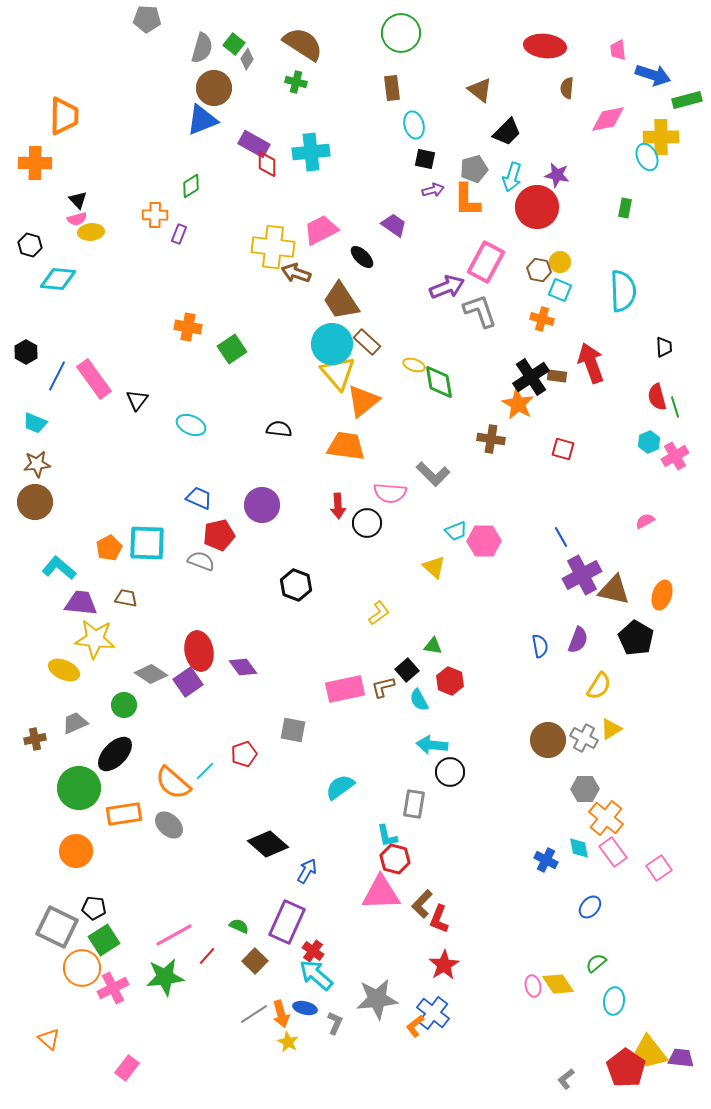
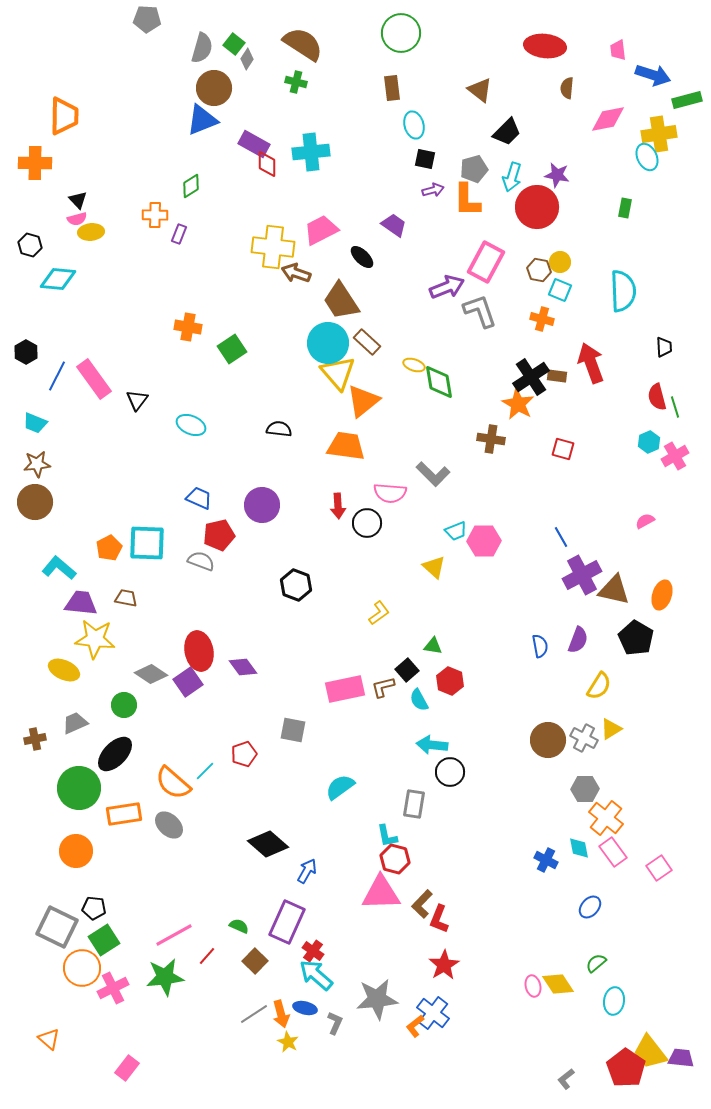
yellow cross at (661, 137): moved 2 px left, 3 px up; rotated 8 degrees counterclockwise
cyan circle at (332, 344): moved 4 px left, 1 px up
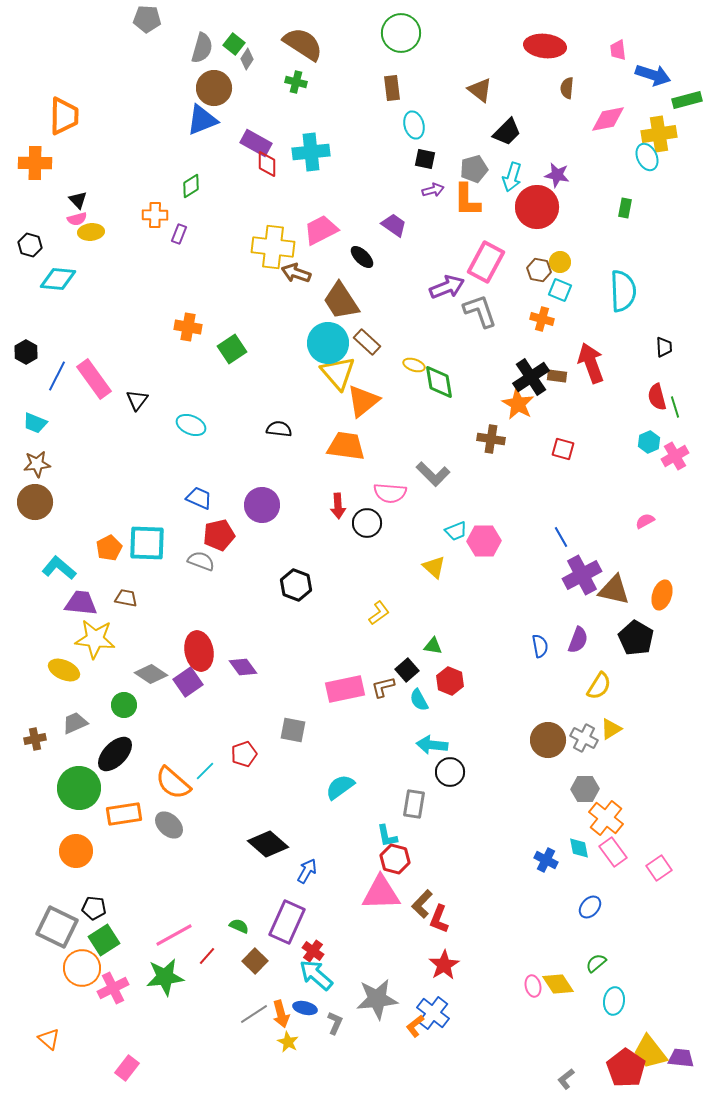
purple rectangle at (254, 144): moved 2 px right, 1 px up
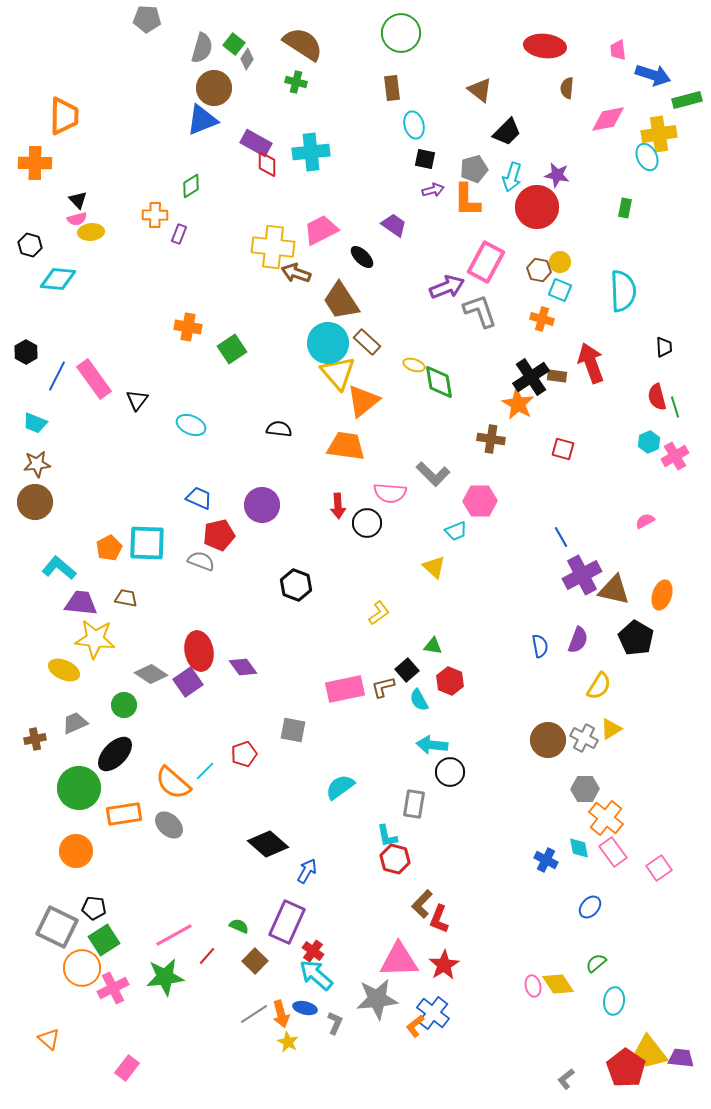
pink hexagon at (484, 541): moved 4 px left, 40 px up
pink triangle at (381, 893): moved 18 px right, 67 px down
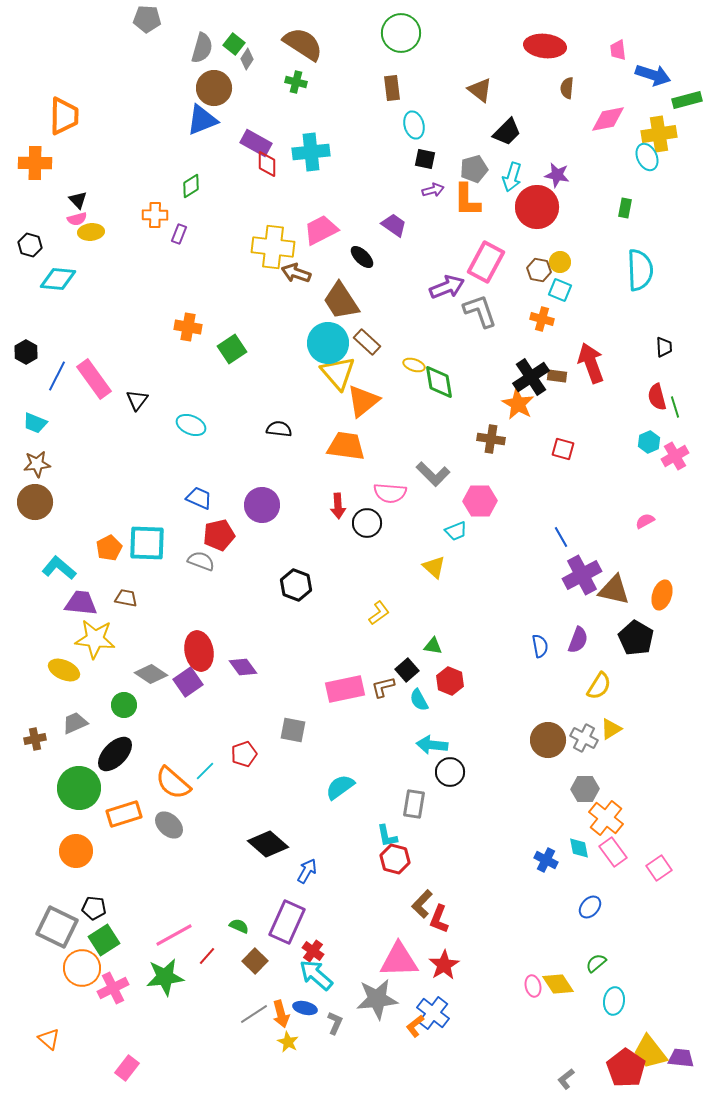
cyan semicircle at (623, 291): moved 17 px right, 21 px up
orange rectangle at (124, 814): rotated 8 degrees counterclockwise
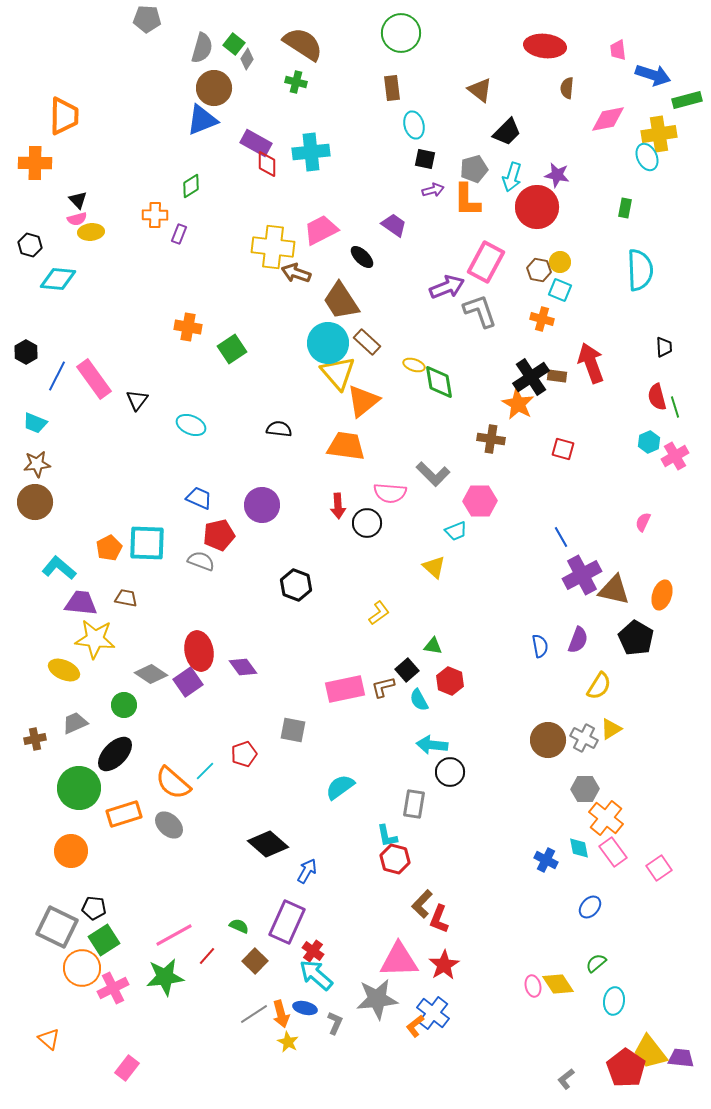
pink semicircle at (645, 521): moved 2 px left, 1 px down; rotated 36 degrees counterclockwise
orange circle at (76, 851): moved 5 px left
